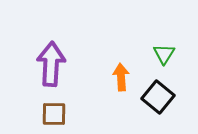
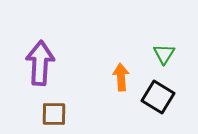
purple arrow: moved 11 px left, 1 px up
black square: rotated 8 degrees counterclockwise
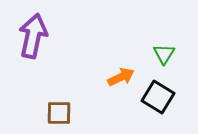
purple arrow: moved 7 px left, 27 px up; rotated 9 degrees clockwise
orange arrow: rotated 68 degrees clockwise
brown square: moved 5 px right, 1 px up
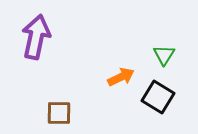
purple arrow: moved 3 px right, 1 px down
green triangle: moved 1 px down
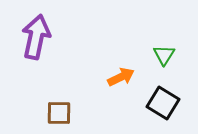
black square: moved 5 px right, 6 px down
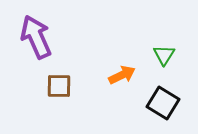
purple arrow: rotated 36 degrees counterclockwise
orange arrow: moved 1 px right, 2 px up
brown square: moved 27 px up
